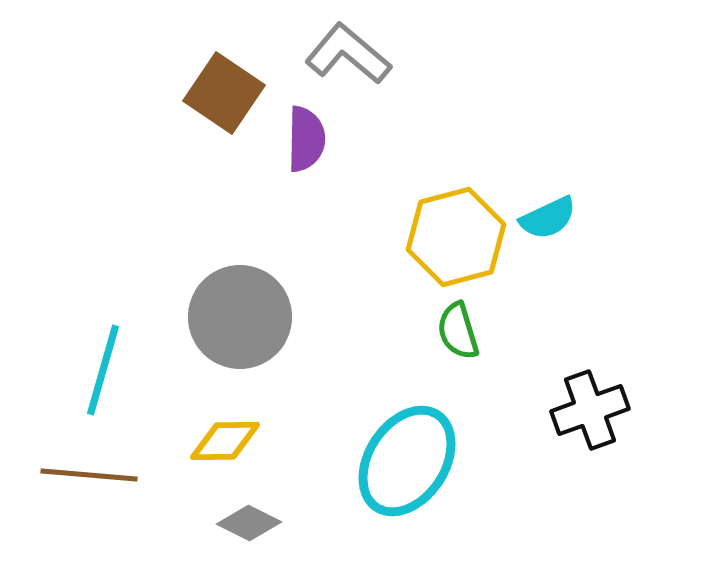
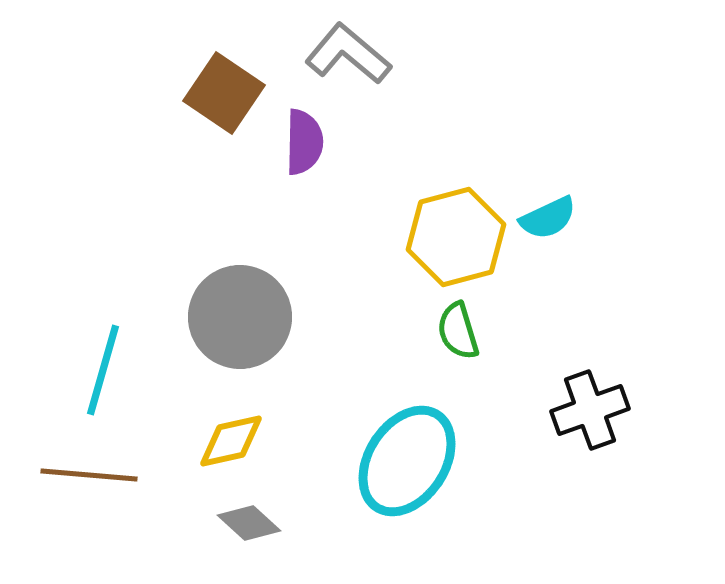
purple semicircle: moved 2 px left, 3 px down
yellow diamond: moved 6 px right; rotated 12 degrees counterclockwise
gray diamond: rotated 16 degrees clockwise
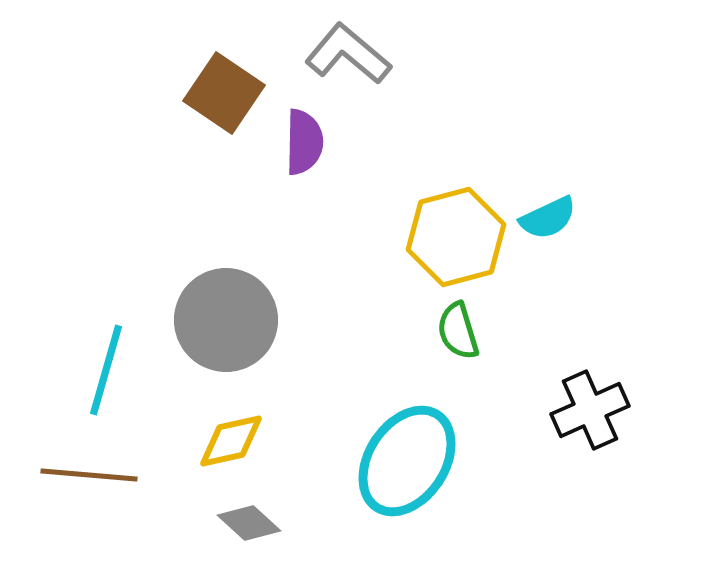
gray circle: moved 14 px left, 3 px down
cyan line: moved 3 px right
black cross: rotated 4 degrees counterclockwise
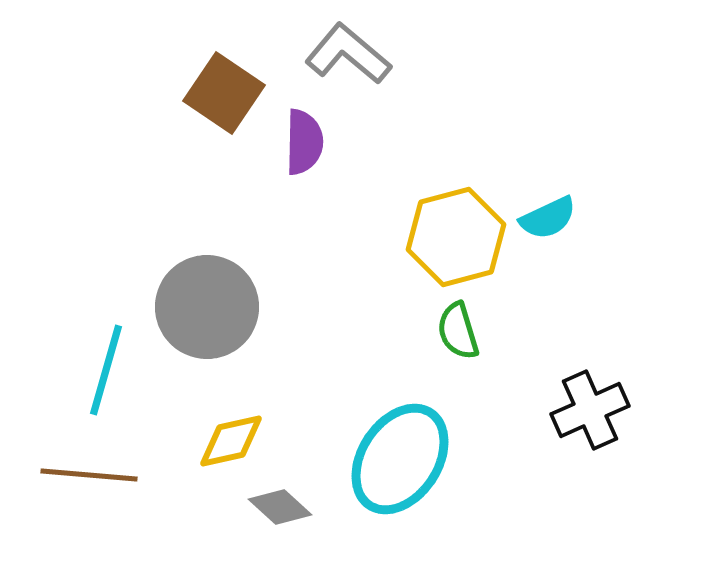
gray circle: moved 19 px left, 13 px up
cyan ellipse: moved 7 px left, 2 px up
gray diamond: moved 31 px right, 16 px up
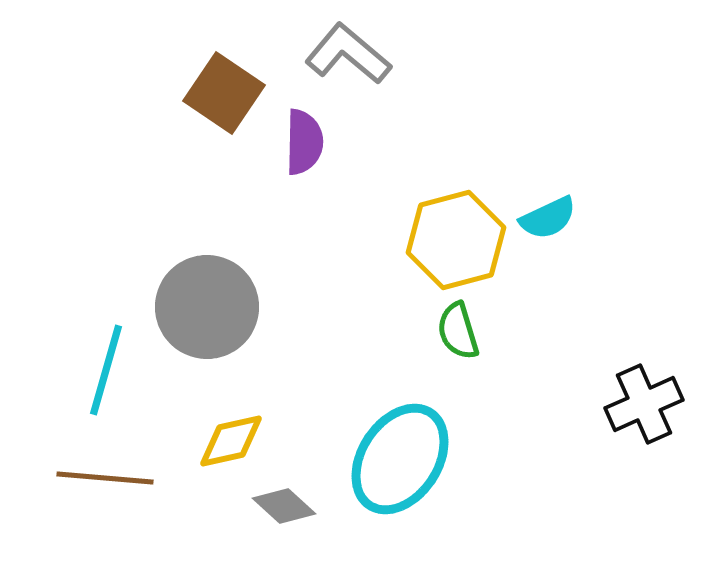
yellow hexagon: moved 3 px down
black cross: moved 54 px right, 6 px up
brown line: moved 16 px right, 3 px down
gray diamond: moved 4 px right, 1 px up
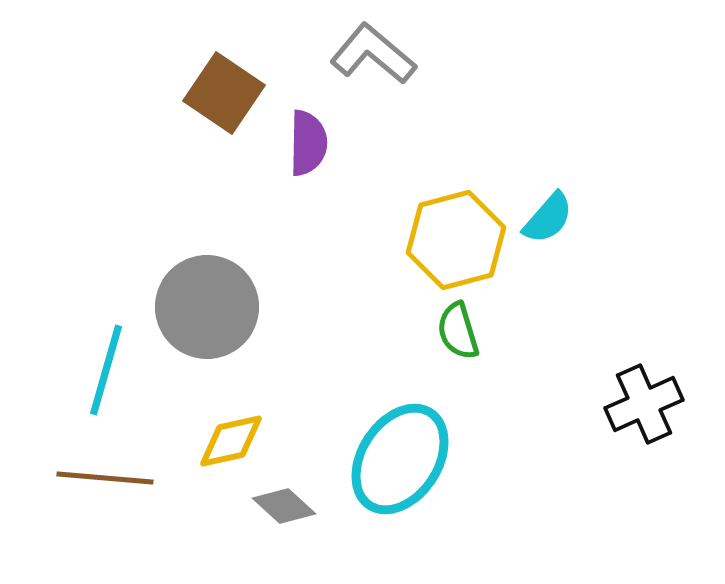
gray L-shape: moved 25 px right
purple semicircle: moved 4 px right, 1 px down
cyan semicircle: rotated 24 degrees counterclockwise
